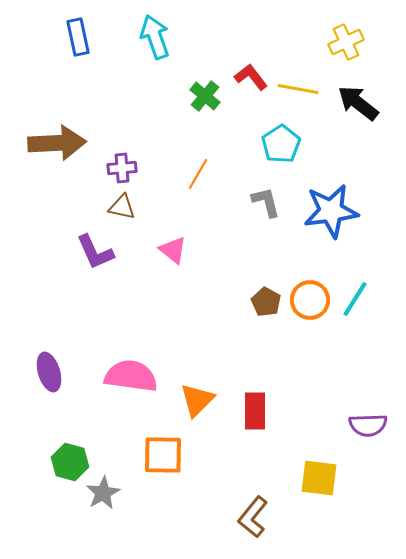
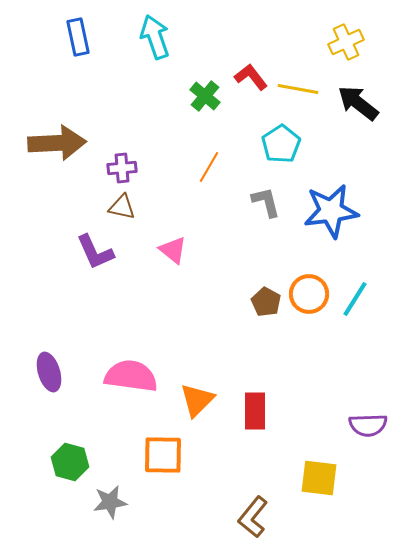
orange line: moved 11 px right, 7 px up
orange circle: moved 1 px left, 6 px up
gray star: moved 7 px right, 9 px down; rotated 20 degrees clockwise
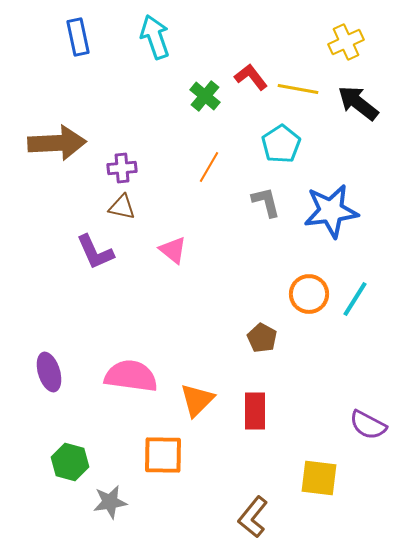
brown pentagon: moved 4 px left, 36 px down
purple semicircle: rotated 30 degrees clockwise
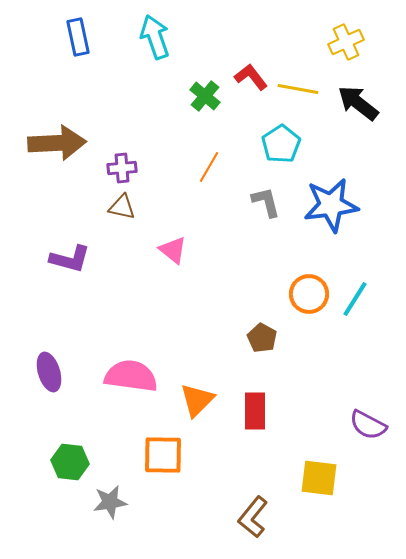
blue star: moved 6 px up
purple L-shape: moved 25 px left, 7 px down; rotated 51 degrees counterclockwise
green hexagon: rotated 9 degrees counterclockwise
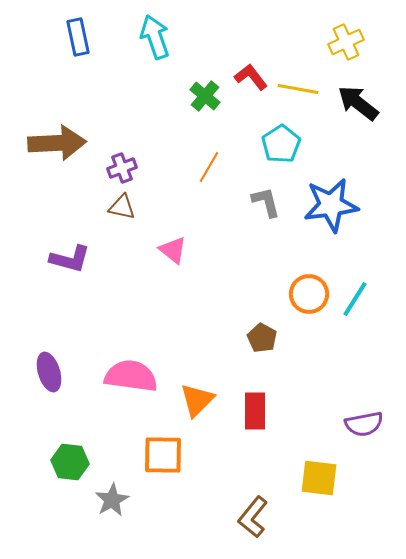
purple cross: rotated 16 degrees counterclockwise
purple semicircle: moved 4 px left, 1 px up; rotated 39 degrees counterclockwise
gray star: moved 2 px right, 2 px up; rotated 20 degrees counterclockwise
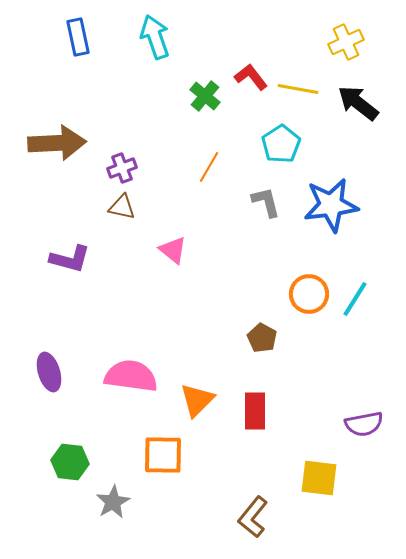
gray star: moved 1 px right, 2 px down
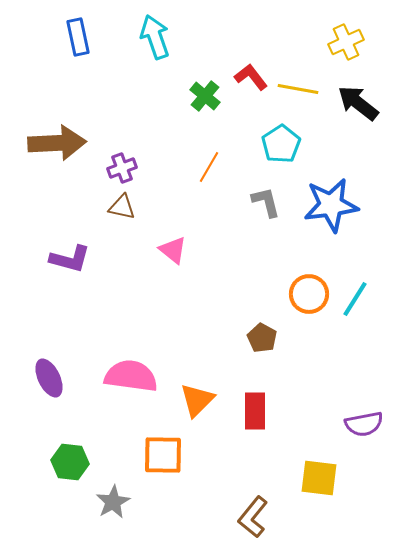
purple ellipse: moved 6 px down; rotated 9 degrees counterclockwise
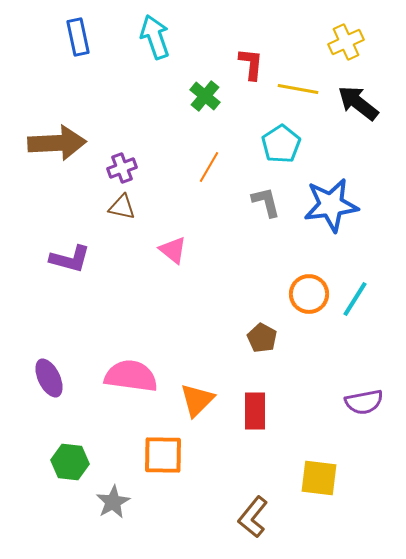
red L-shape: moved 13 px up; rotated 44 degrees clockwise
purple semicircle: moved 22 px up
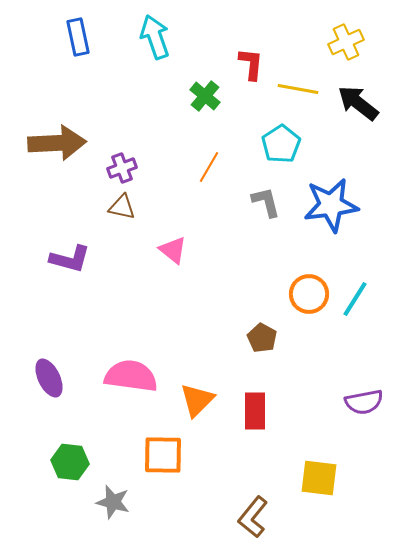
gray star: rotated 28 degrees counterclockwise
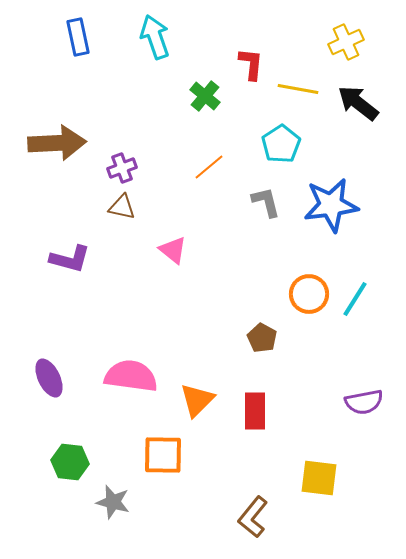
orange line: rotated 20 degrees clockwise
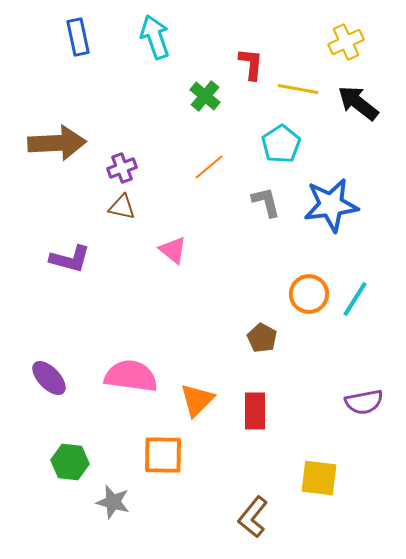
purple ellipse: rotated 18 degrees counterclockwise
